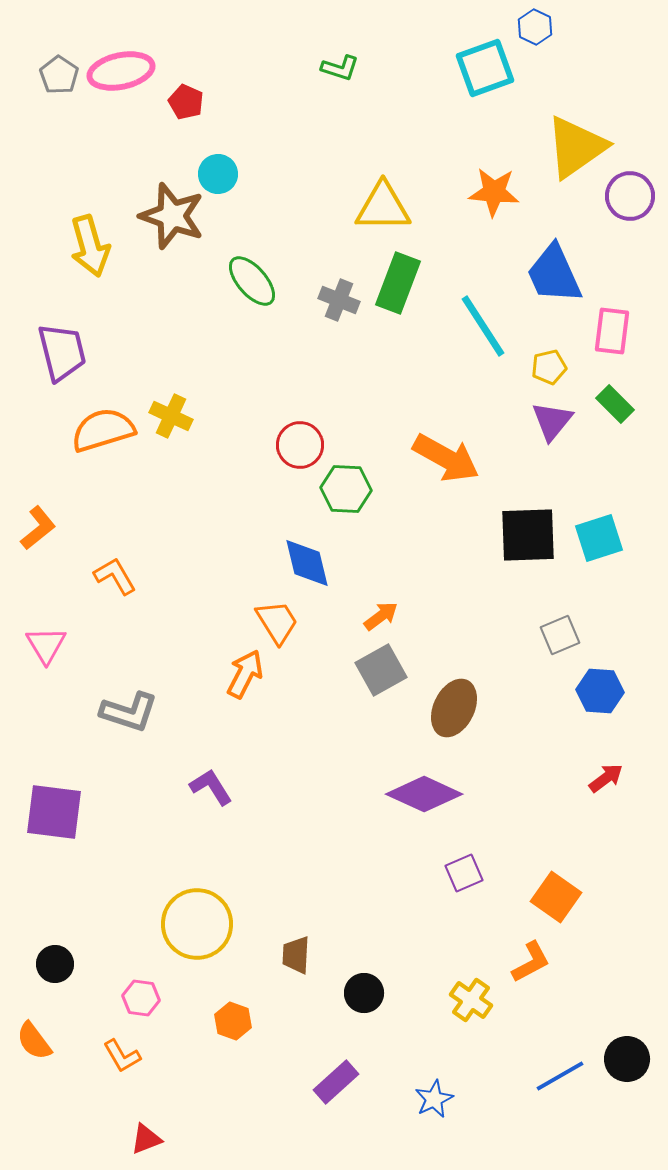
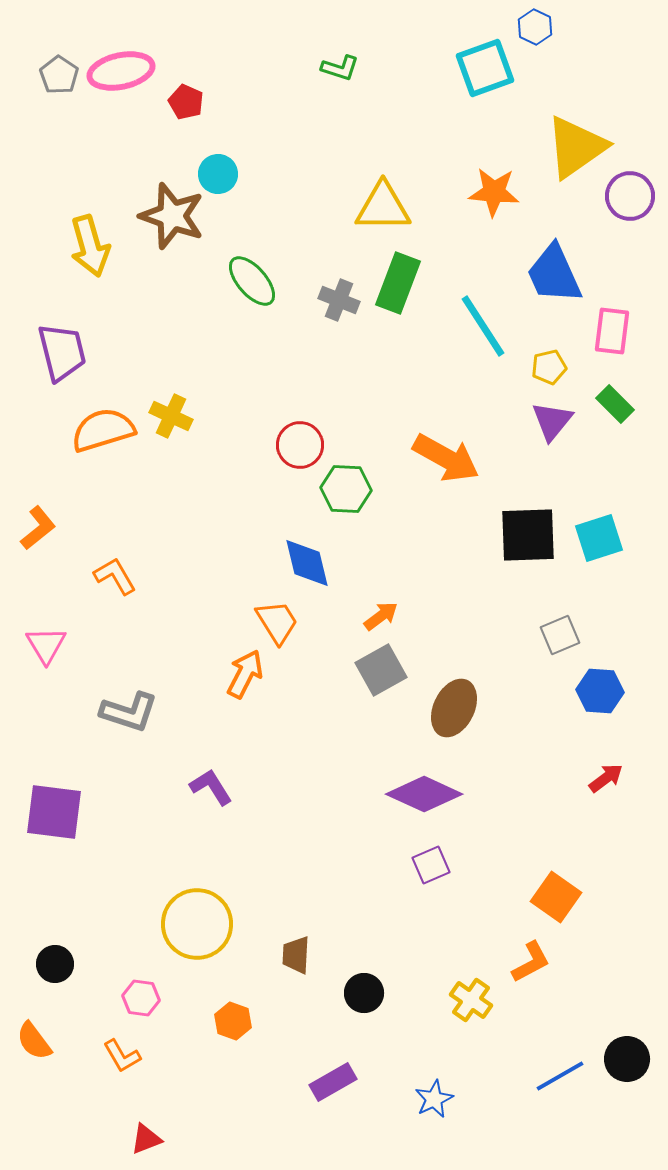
purple square at (464, 873): moved 33 px left, 8 px up
purple rectangle at (336, 1082): moved 3 px left; rotated 12 degrees clockwise
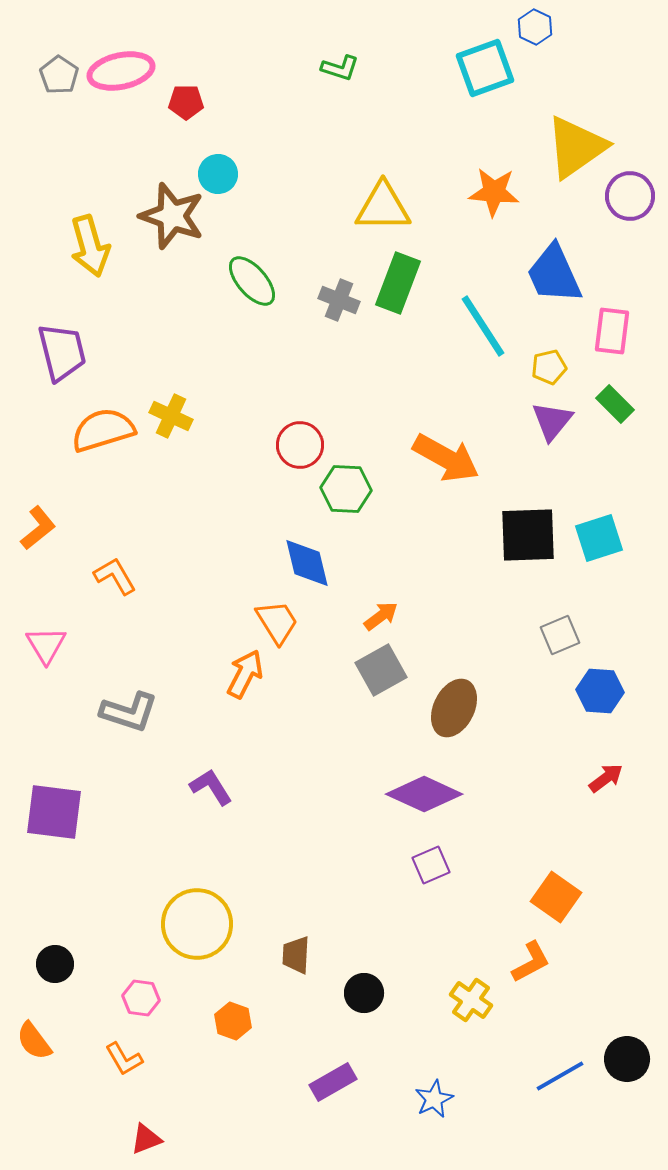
red pentagon at (186, 102): rotated 24 degrees counterclockwise
orange L-shape at (122, 1056): moved 2 px right, 3 px down
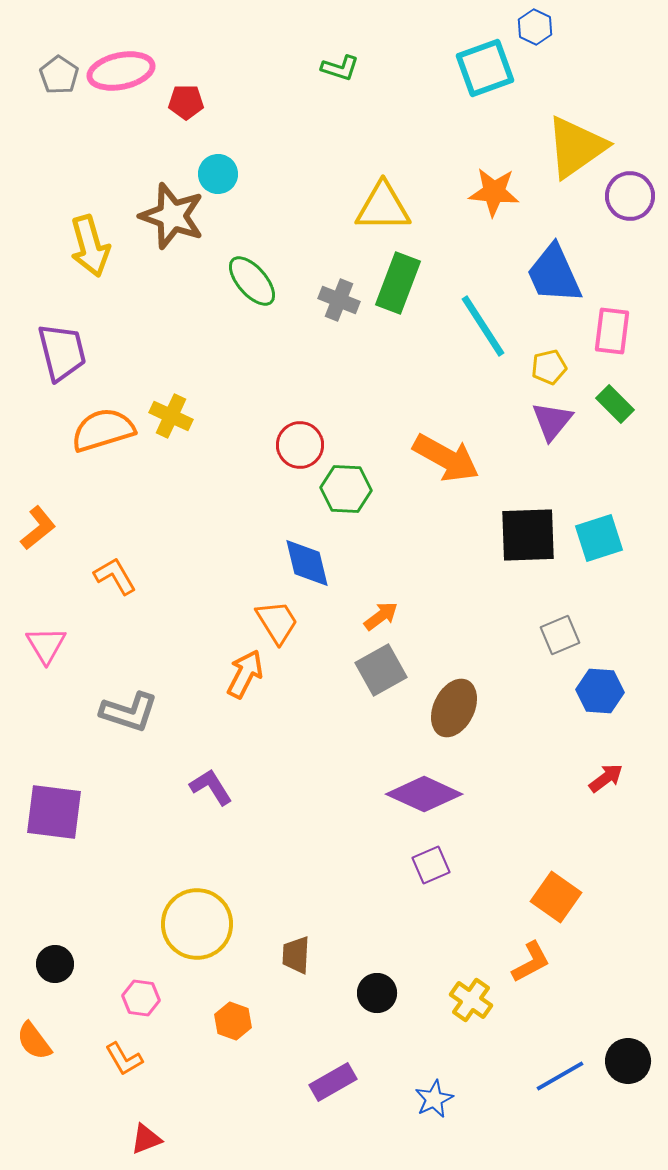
black circle at (364, 993): moved 13 px right
black circle at (627, 1059): moved 1 px right, 2 px down
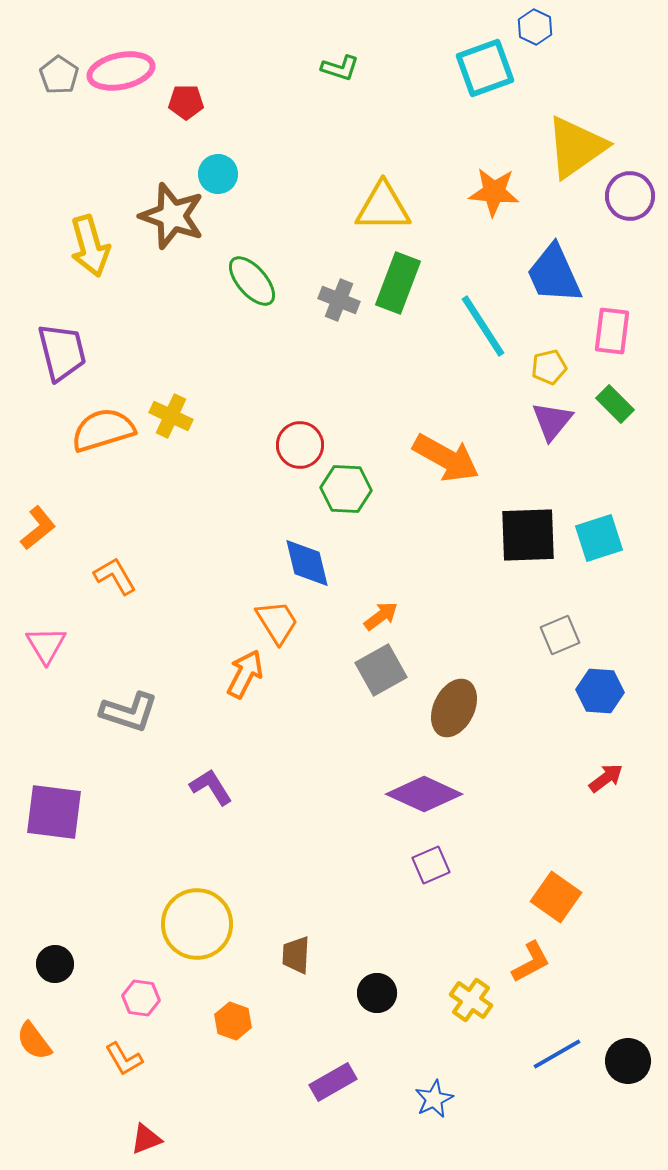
blue line at (560, 1076): moved 3 px left, 22 px up
